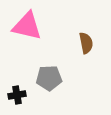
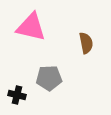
pink triangle: moved 4 px right, 1 px down
black cross: rotated 24 degrees clockwise
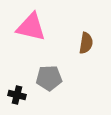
brown semicircle: rotated 20 degrees clockwise
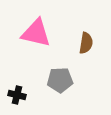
pink triangle: moved 5 px right, 6 px down
gray pentagon: moved 11 px right, 2 px down
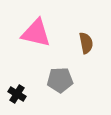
brown semicircle: rotated 20 degrees counterclockwise
black cross: moved 1 px up; rotated 18 degrees clockwise
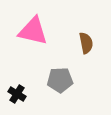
pink triangle: moved 3 px left, 2 px up
